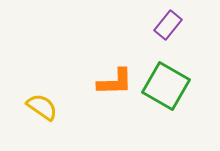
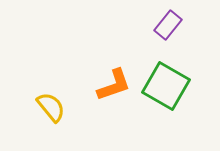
orange L-shape: moved 1 px left, 3 px down; rotated 18 degrees counterclockwise
yellow semicircle: moved 9 px right; rotated 16 degrees clockwise
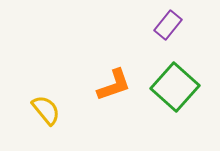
green square: moved 9 px right, 1 px down; rotated 12 degrees clockwise
yellow semicircle: moved 5 px left, 3 px down
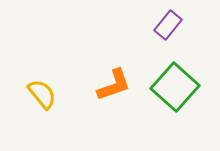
yellow semicircle: moved 4 px left, 16 px up
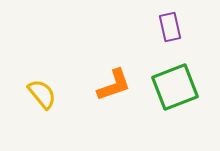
purple rectangle: moved 2 px right, 2 px down; rotated 52 degrees counterclockwise
green square: rotated 27 degrees clockwise
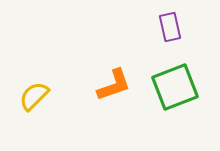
yellow semicircle: moved 8 px left, 2 px down; rotated 96 degrees counterclockwise
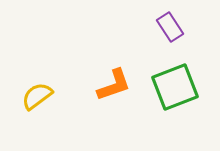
purple rectangle: rotated 20 degrees counterclockwise
yellow semicircle: moved 3 px right; rotated 8 degrees clockwise
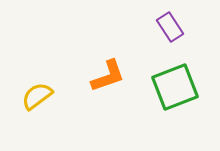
orange L-shape: moved 6 px left, 9 px up
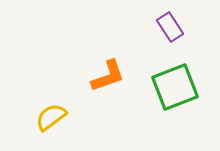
yellow semicircle: moved 14 px right, 21 px down
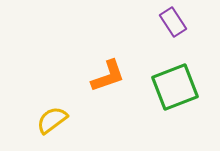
purple rectangle: moved 3 px right, 5 px up
yellow semicircle: moved 1 px right, 3 px down
